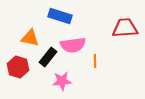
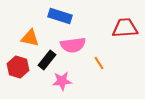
black rectangle: moved 1 px left, 3 px down
orange line: moved 4 px right, 2 px down; rotated 32 degrees counterclockwise
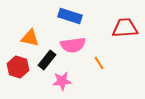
blue rectangle: moved 10 px right
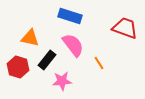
red trapezoid: rotated 24 degrees clockwise
pink semicircle: rotated 120 degrees counterclockwise
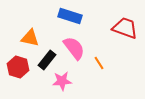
pink semicircle: moved 1 px right, 3 px down
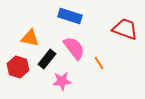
red trapezoid: moved 1 px down
black rectangle: moved 1 px up
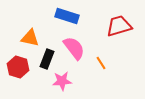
blue rectangle: moved 3 px left
red trapezoid: moved 6 px left, 3 px up; rotated 36 degrees counterclockwise
black rectangle: rotated 18 degrees counterclockwise
orange line: moved 2 px right
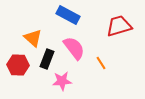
blue rectangle: moved 1 px right, 1 px up; rotated 10 degrees clockwise
orange triangle: moved 3 px right; rotated 30 degrees clockwise
red hexagon: moved 2 px up; rotated 15 degrees counterclockwise
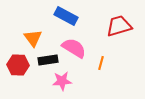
blue rectangle: moved 2 px left, 1 px down
orange triangle: rotated 12 degrees clockwise
pink semicircle: rotated 20 degrees counterclockwise
black rectangle: moved 1 px right, 1 px down; rotated 60 degrees clockwise
orange line: rotated 48 degrees clockwise
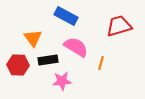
pink semicircle: moved 2 px right, 1 px up
